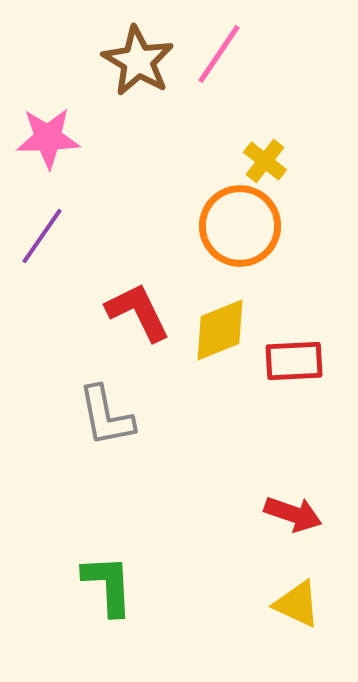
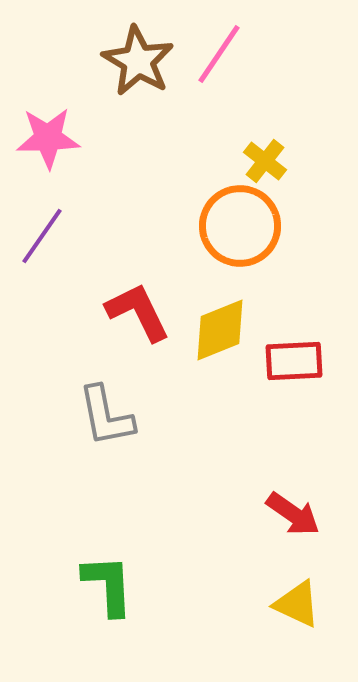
red arrow: rotated 16 degrees clockwise
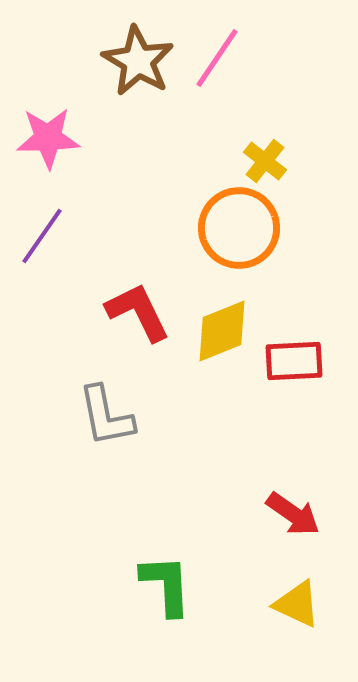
pink line: moved 2 px left, 4 px down
orange circle: moved 1 px left, 2 px down
yellow diamond: moved 2 px right, 1 px down
green L-shape: moved 58 px right
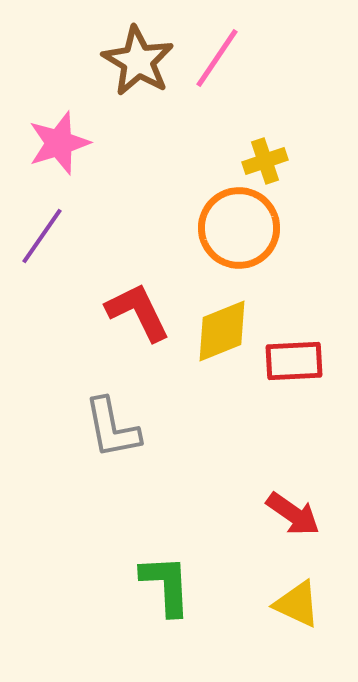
pink star: moved 11 px right, 5 px down; rotated 16 degrees counterclockwise
yellow cross: rotated 33 degrees clockwise
gray L-shape: moved 6 px right, 12 px down
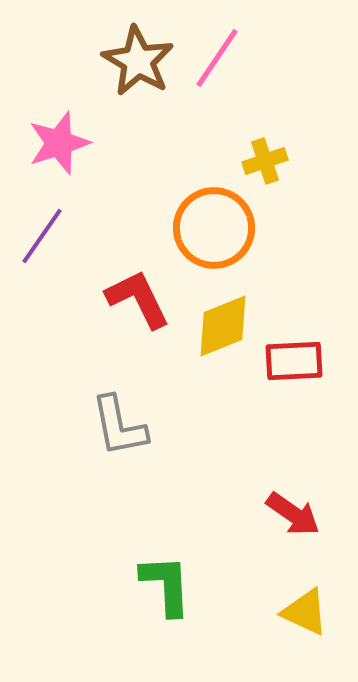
orange circle: moved 25 px left
red L-shape: moved 13 px up
yellow diamond: moved 1 px right, 5 px up
gray L-shape: moved 7 px right, 2 px up
yellow triangle: moved 8 px right, 8 px down
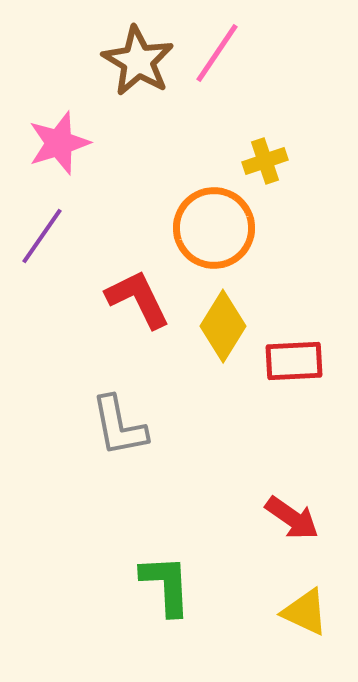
pink line: moved 5 px up
yellow diamond: rotated 36 degrees counterclockwise
red arrow: moved 1 px left, 4 px down
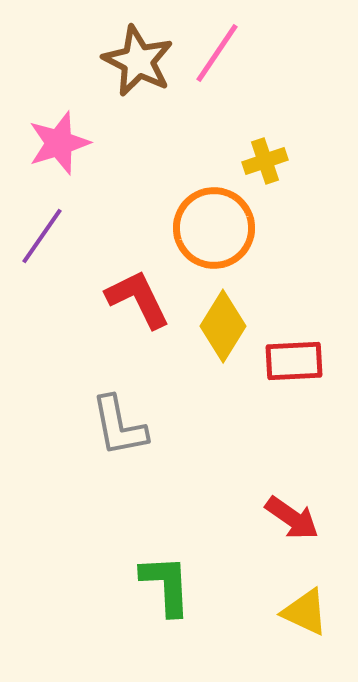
brown star: rotated 4 degrees counterclockwise
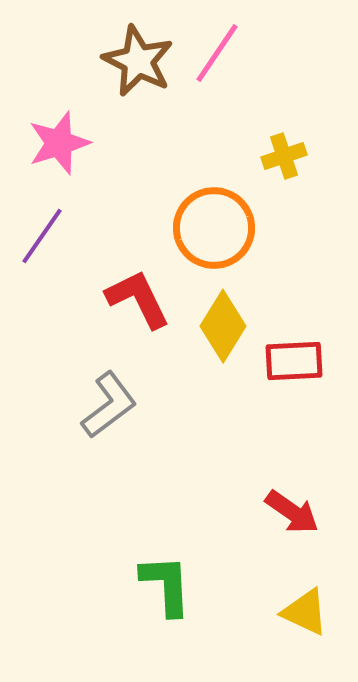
yellow cross: moved 19 px right, 5 px up
gray L-shape: moved 10 px left, 21 px up; rotated 116 degrees counterclockwise
red arrow: moved 6 px up
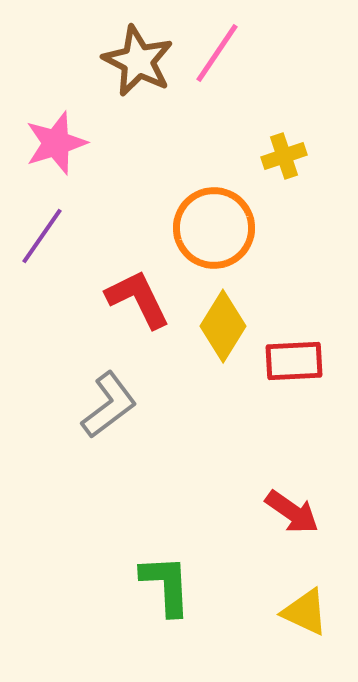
pink star: moved 3 px left
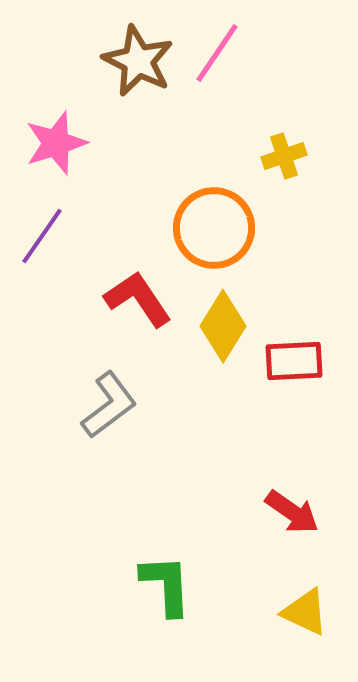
red L-shape: rotated 8 degrees counterclockwise
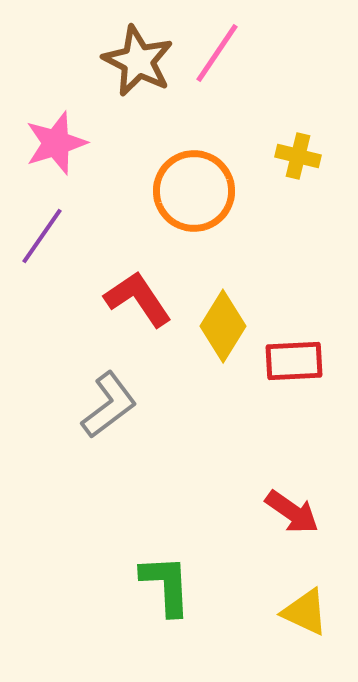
yellow cross: moved 14 px right; rotated 33 degrees clockwise
orange circle: moved 20 px left, 37 px up
